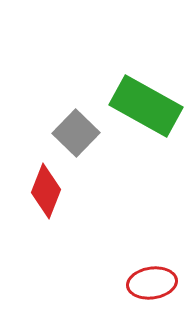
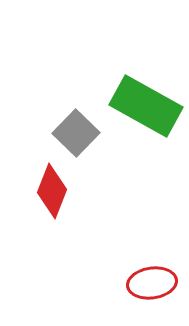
red diamond: moved 6 px right
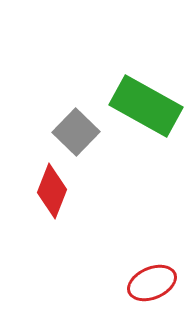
gray square: moved 1 px up
red ellipse: rotated 15 degrees counterclockwise
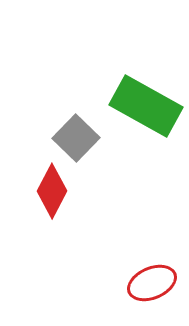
gray square: moved 6 px down
red diamond: rotated 6 degrees clockwise
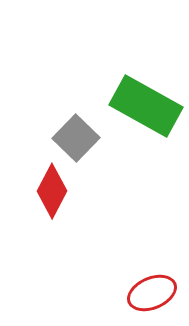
red ellipse: moved 10 px down
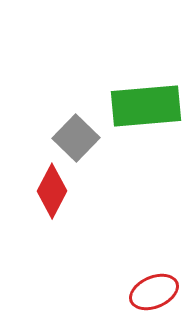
green rectangle: rotated 34 degrees counterclockwise
red ellipse: moved 2 px right, 1 px up
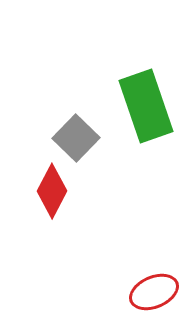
green rectangle: rotated 76 degrees clockwise
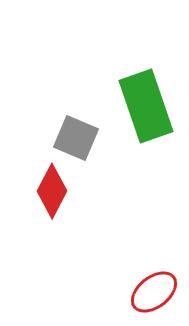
gray square: rotated 21 degrees counterclockwise
red ellipse: rotated 15 degrees counterclockwise
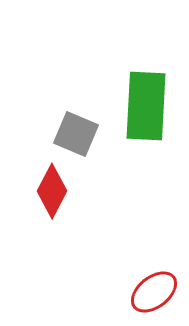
green rectangle: rotated 22 degrees clockwise
gray square: moved 4 px up
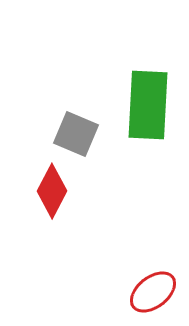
green rectangle: moved 2 px right, 1 px up
red ellipse: moved 1 px left
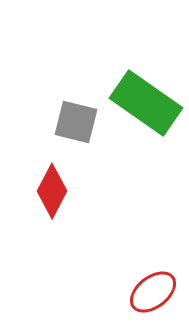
green rectangle: moved 2 px left, 2 px up; rotated 58 degrees counterclockwise
gray square: moved 12 px up; rotated 9 degrees counterclockwise
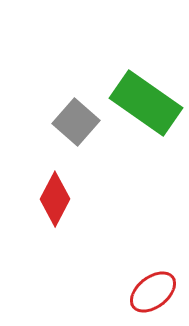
gray square: rotated 27 degrees clockwise
red diamond: moved 3 px right, 8 px down
